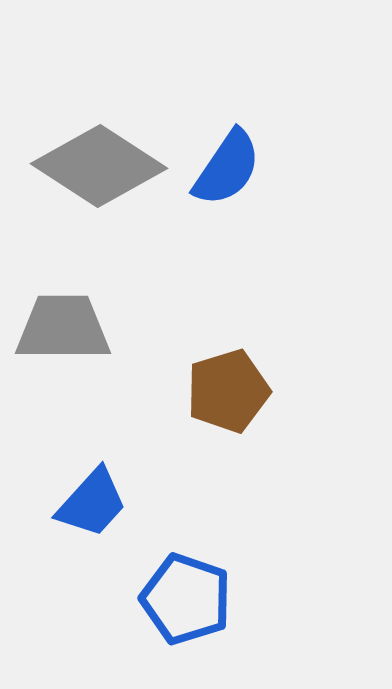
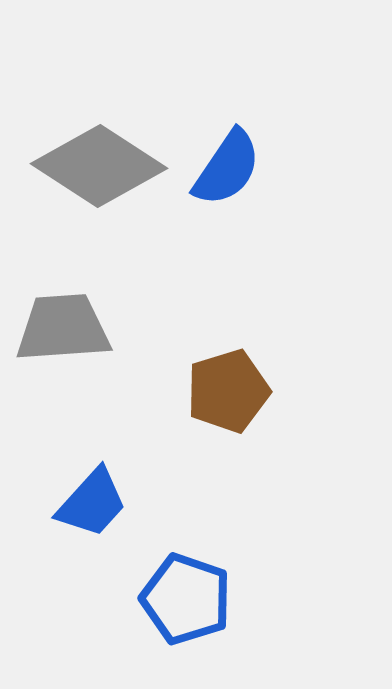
gray trapezoid: rotated 4 degrees counterclockwise
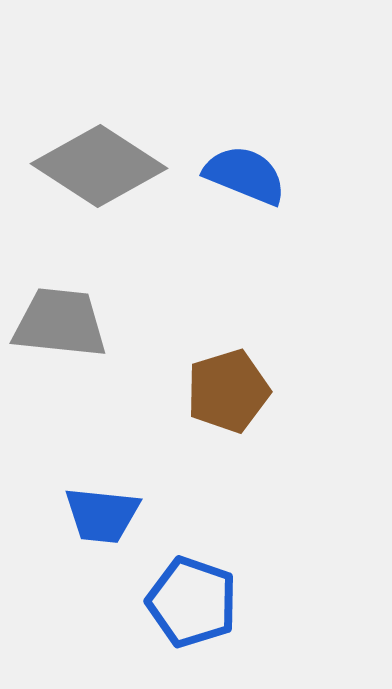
blue semicircle: moved 18 px right, 7 px down; rotated 102 degrees counterclockwise
gray trapezoid: moved 3 px left, 5 px up; rotated 10 degrees clockwise
blue trapezoid: moved 10 px right, 12 px down; rotated 54 degrees clockwise
blue pentagon: moved 6 px right, 3 px down
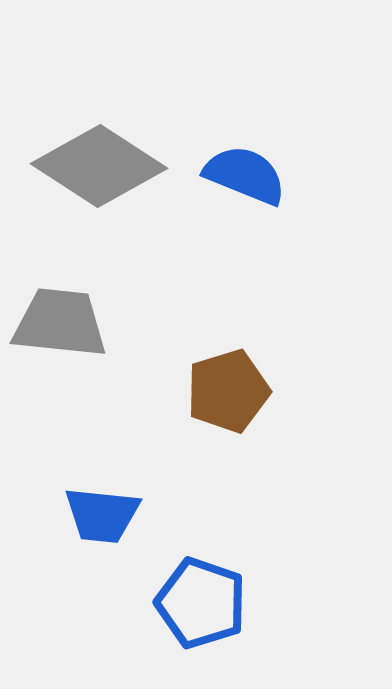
blue pentagon: moved 9 px right, 1 px down
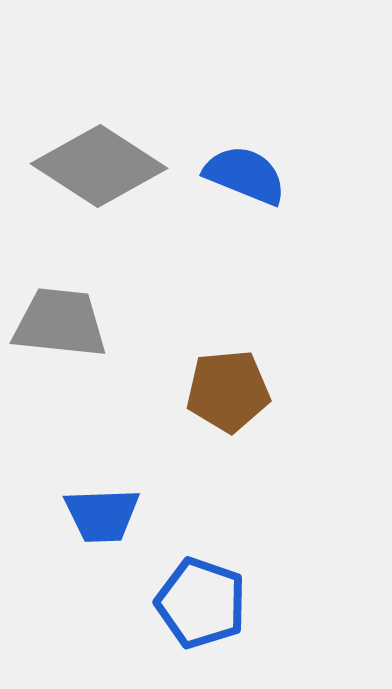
brown pentagon: rotated 12 degrees clockwise
blue trapezoid: rotated 8 degrees counterclockwise
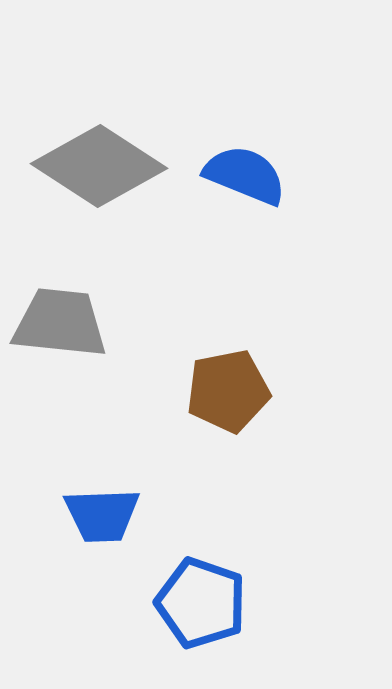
brown pentagon: rotated 6 degrees counterclockwise
